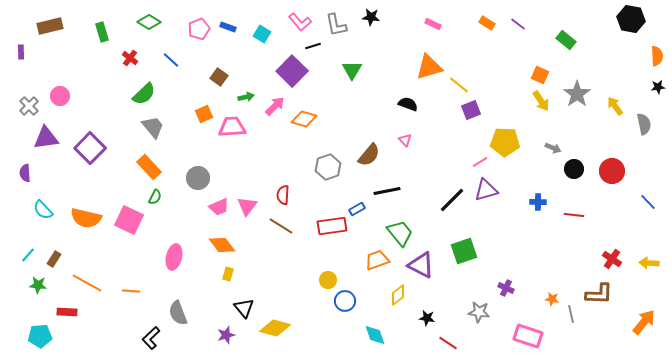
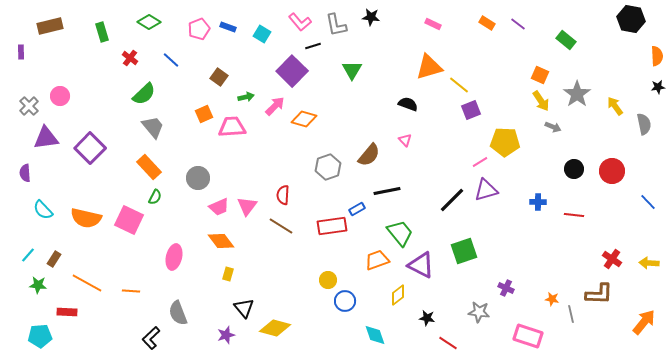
gray arrow at (553, 148): moved 21 px up
orange diamond at (222, 245): moved 1 px left, 4 px up
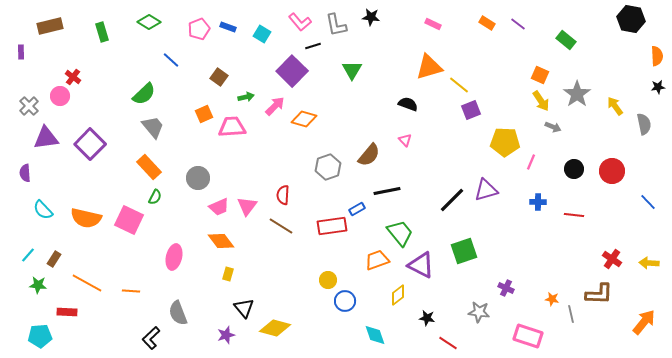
red cross at (130, 58): moved 57 px left, 19 px down
purple square at (90, 148): moved 4 px up
pink line at (480, 162): moved 51 px right; rotated 35 degrees counterclockwise
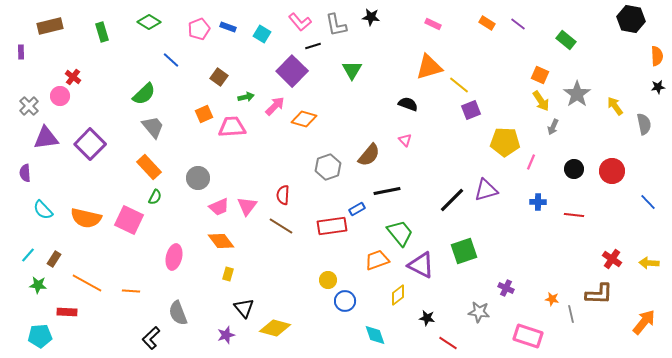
gray arrow at (553, 127): rotated 91 degrees clockwise
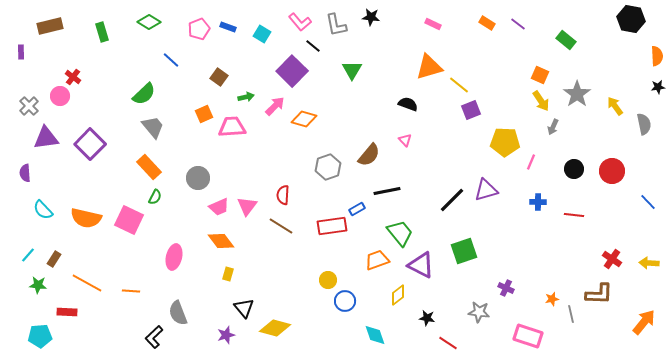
black line at (313, 46): rotated 56 degrees clockwise
orange star at (552, 299): rotated 24 degrees counterclockwise
black L-shape at (151, 338): moved 3 px right, 1 px up
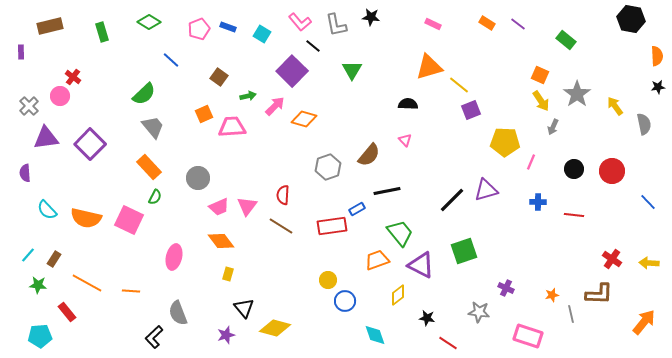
green arrow at (246, 97): moved 2 px right, 1 px up
black semicircle at (408, 104): rotated 18 degrees counterclockwise
cyan semicircle at (43, 210): moved 4 px right
orange star at (552, 299): moved 4 px up
red rectangle at (67, 312): rotated 48 degrees clockwise
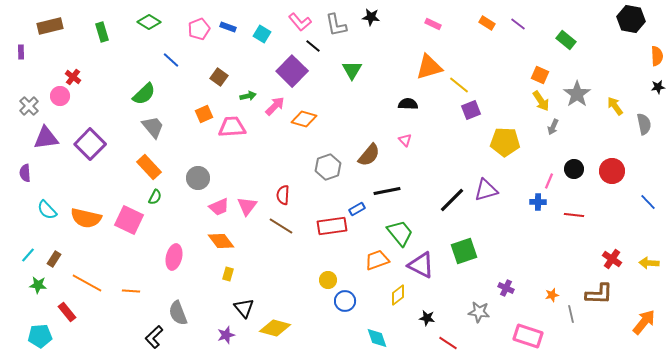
pink line at (531, 162): moved 18 px right, 19 px down
cyan diamond at (375, 335): moved 2 px right, 3 px down
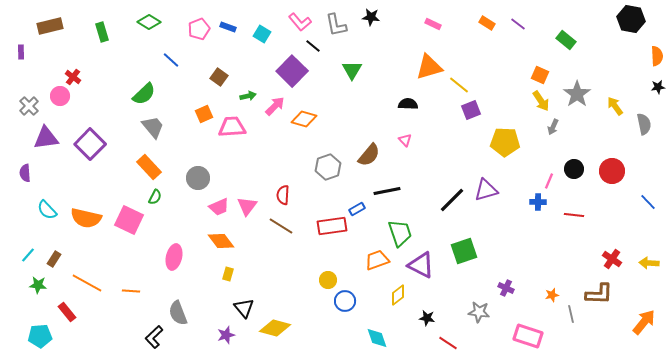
green trapezoid at (400, 233): rotated 20 degrees clockwise
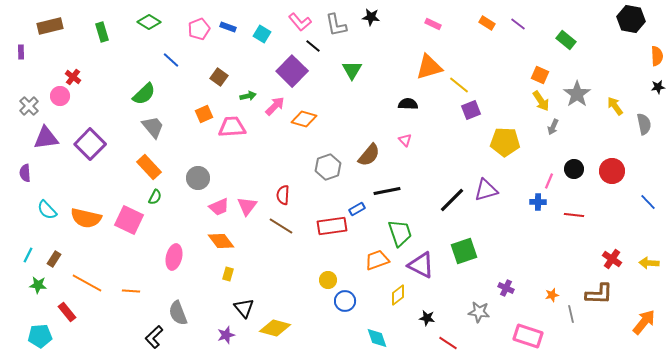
cyan line at (28, 255): rotated 14 degrees counterclockwise
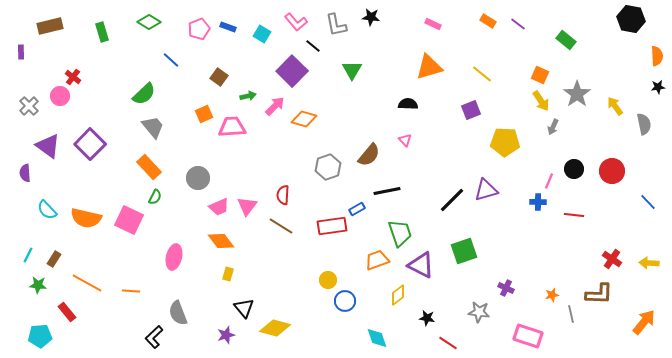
pink L-shape at (300, 22): moved 4 px left
orange rectangle at (487, 23): moved 1 px right, 2 px up
yellow line at (459, 85): moved 23 px right, 11 px up
purple triangle at (46, 138): moved 2 px right, 8 px down; rotated 44 degrees clockwise
